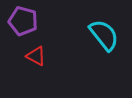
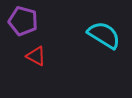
cyan semicircle: rotated 20 degrees counterclockwise
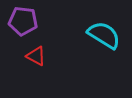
purple pentagon: rotated 8 degrees counterclockwise
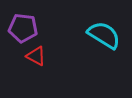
purple pentagon: moved 7 px down
